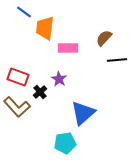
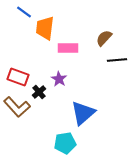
black cross: moved 1 px left
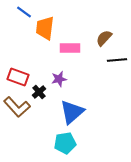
pink rectangle: moved 2 px right
purple star: rotated 28 degrees clockwise
blue triangle: moved 11 px left, 1 px up
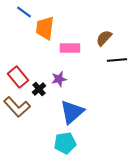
red rectangle: rotated 30 degrees clockwise
black cross: moved 3 px up
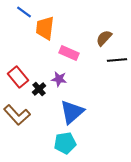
pink rectangle: moved 1 px left, 5 px down; rotated 24 degrees clockwise
purple star: rotated 21 degrees clockwise
brown L-shape: moved 8 px down
